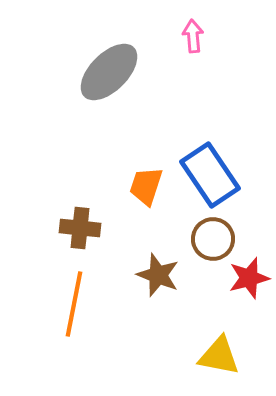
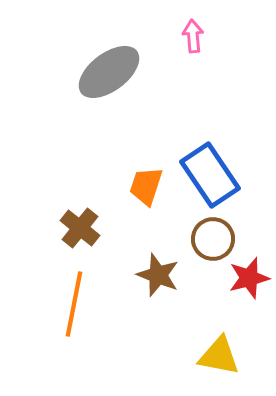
gray ellipse: rotated 8 degrees clockwise
brown cross: rotated 33 degrees clockwise
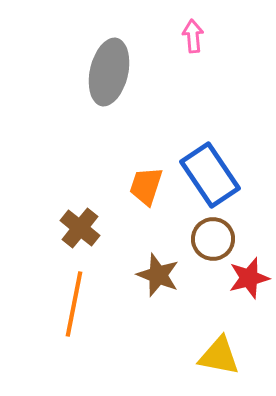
gray ellipse: rotated 40 degrees counterclockwise
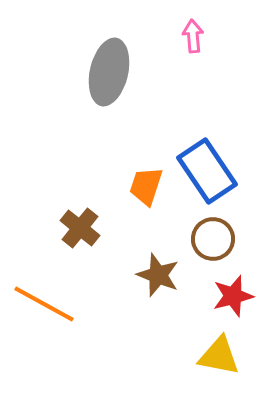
blue rectangle: moved 3 px left, 4 px up
red star: moved 16 px left, 18 px down
orange line: moved 30 px left; rotated 72 degrees counterclockwise
